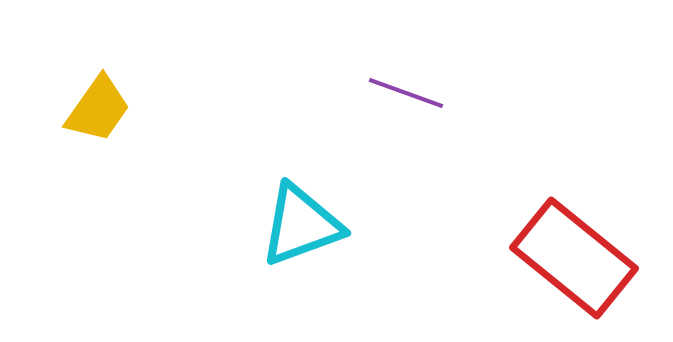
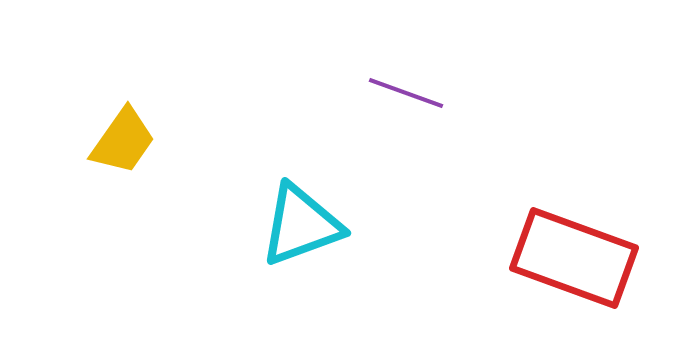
yellow trapezoid: moved 25 px right, 32 px down
red rectangle: rotated 19 degrees counterclockwise
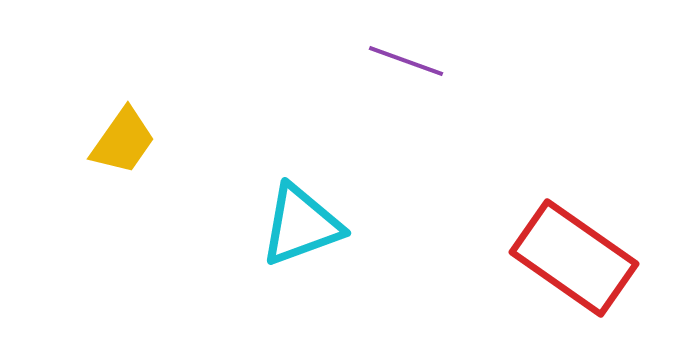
purple line: moved 32 px up
red rectangle: rotated 15 degrees clockwise
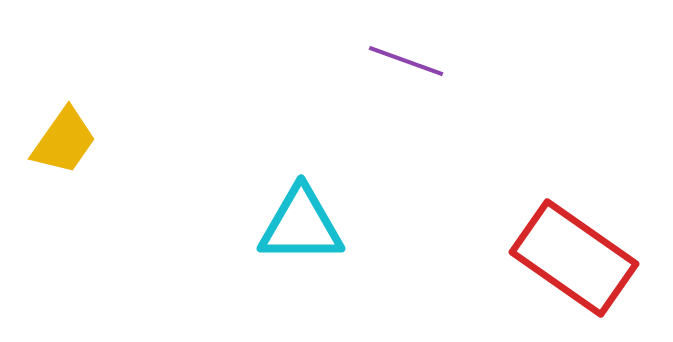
yellow trapezoid: moved 59 px left
cyan triangle: rotated 20 degrees clockwise
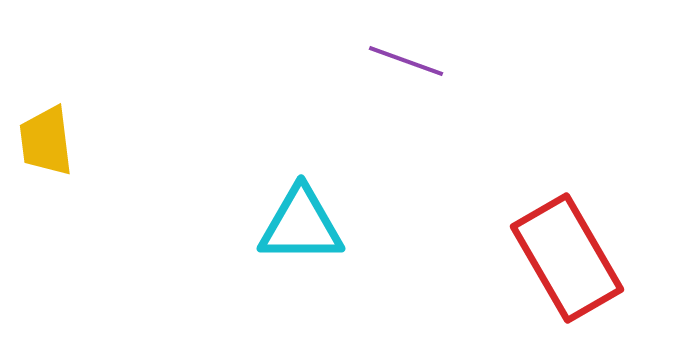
yellow trapezoid: moved 18 px left; rotated 138 degrees clockwise
red rectangle: moved 7 px left; rotated 25 degrees clockwise
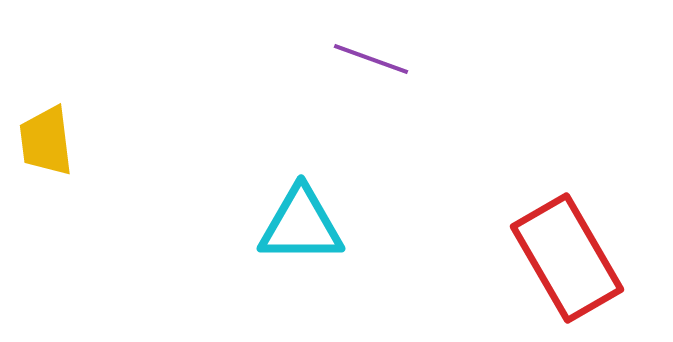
purple line: moved 35 px left, 2 px up
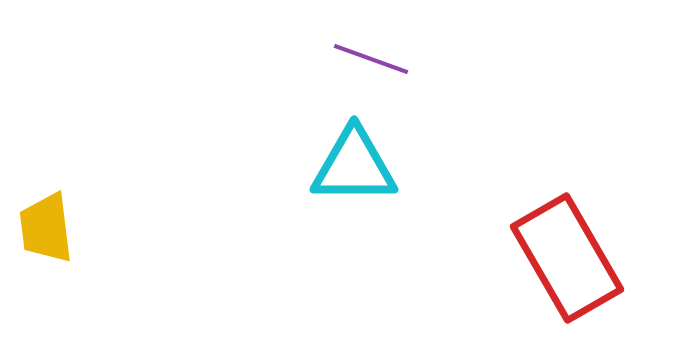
yellow trapezoid: moved 87 px down
cyan triangle: moved 53 px right, 59 px up
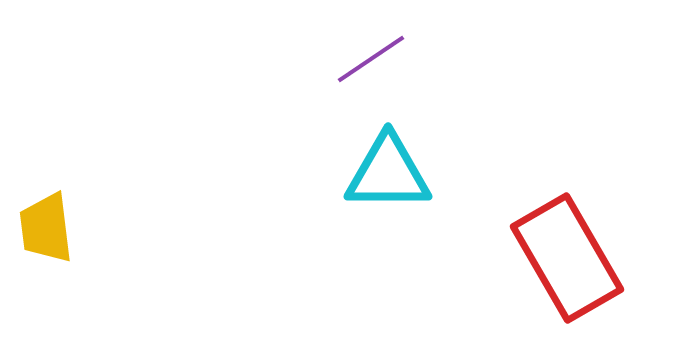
purple line: rotated 54 degrees counterclockwise
cyan triangle: moved 34 px right, 7 px down
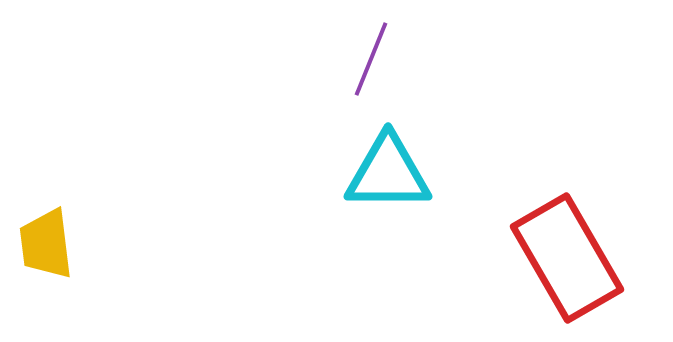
purple line: rotated 34 degrees counterclockwise
yellow trapezoid: moved 16 px down
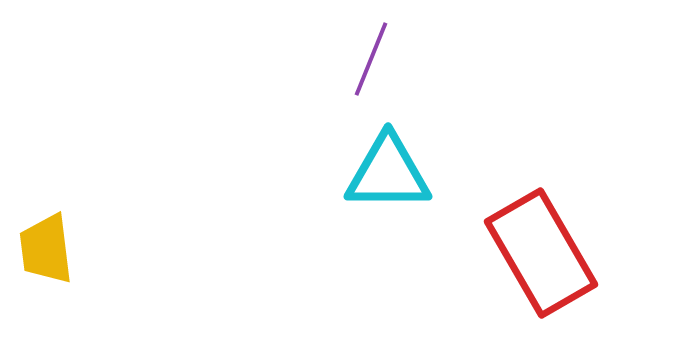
yellow trapezoid: moved 5 px down
red rectangle: moved 26 px left, 5 px up
